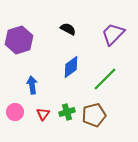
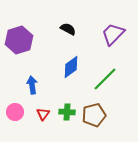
green cross: rotated 21 degrees clockwise
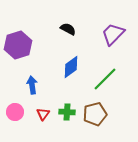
purple hexagon: moved 1 px left, 5 px down
brown pentagon: moved 1 px right, 1 px up
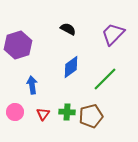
brown pentagon: moved 4 px left, 2 px down
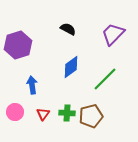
green cross: moved 1 px down
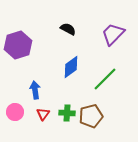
blue arrow: moved 3 px right, 5 px down
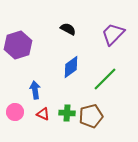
red triangle: rotated 40 degrees counterclockwise
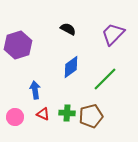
pink circle: moved 5 px down
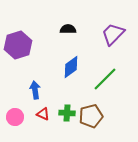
black semicircle: rotated 28 degrees counterclockwise
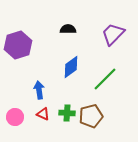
blue arrow: moved 4 px right
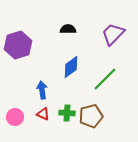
blue arrow: moved 3 px right
